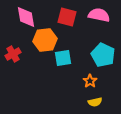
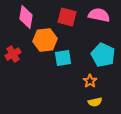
pink diamond: rotated 20 degrees clockwise
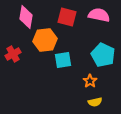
cyan square: moved 2 px down
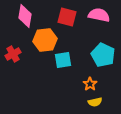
pink diamond: moved 1 px left, 1 px up
orange star: moved 3 px down
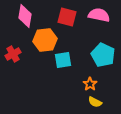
yellow semicircle: rotated 40 degrees clockwise
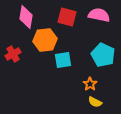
pink diamond: moved 1 px right, 1 px down
